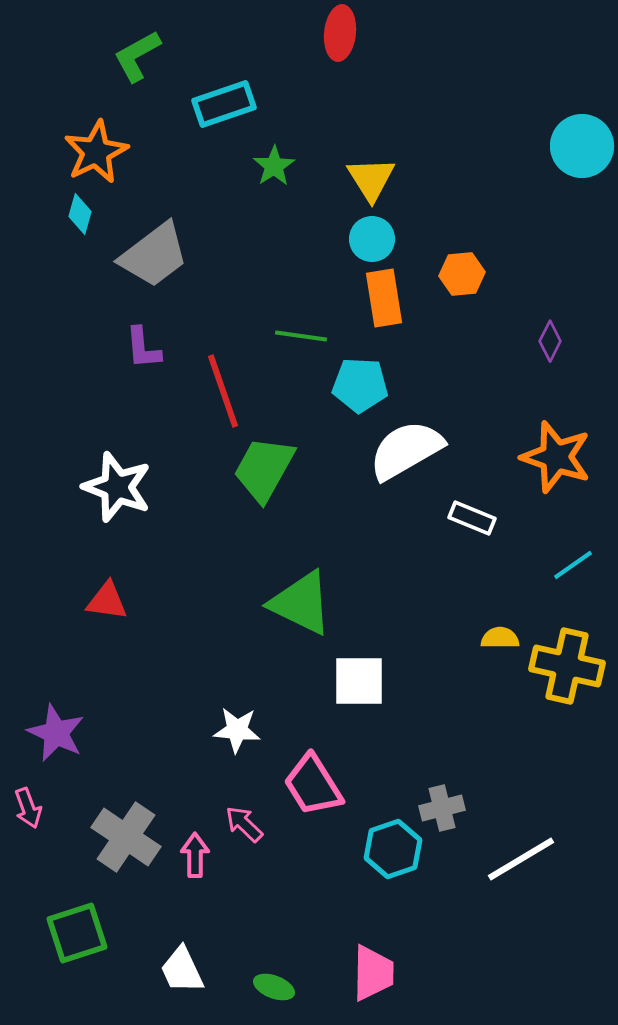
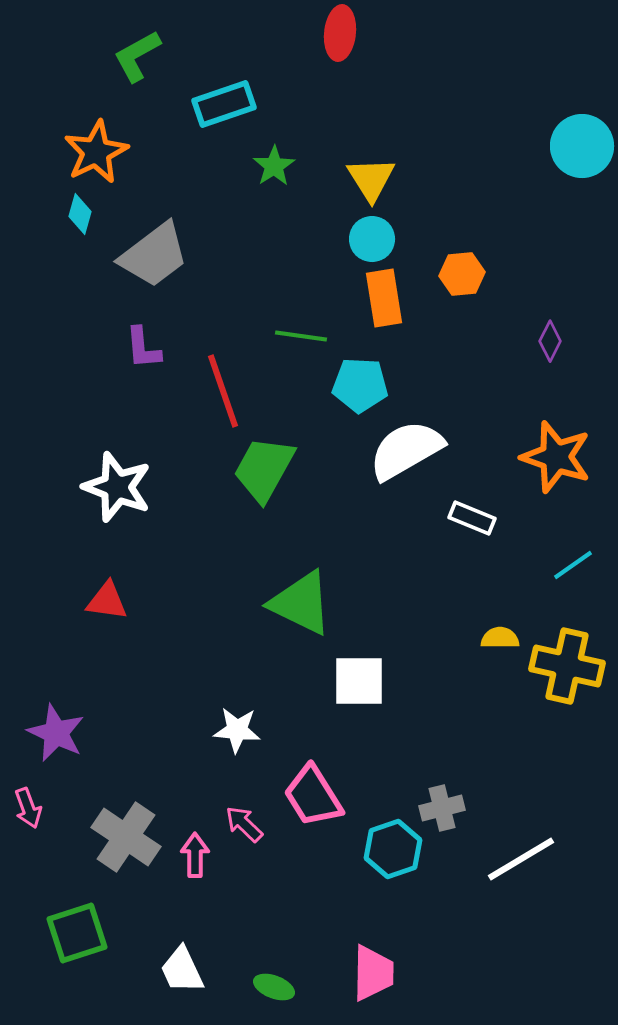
pink trapezoid at (313, 785): moved 11 px down
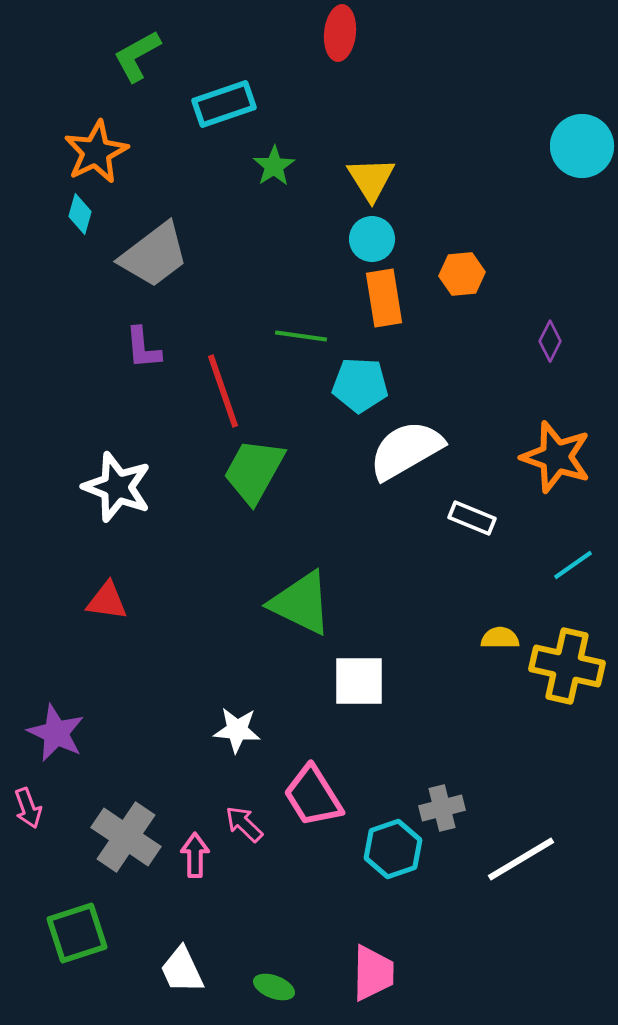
green trapezoid at (264, 469): moved 10 px left, 2 px down
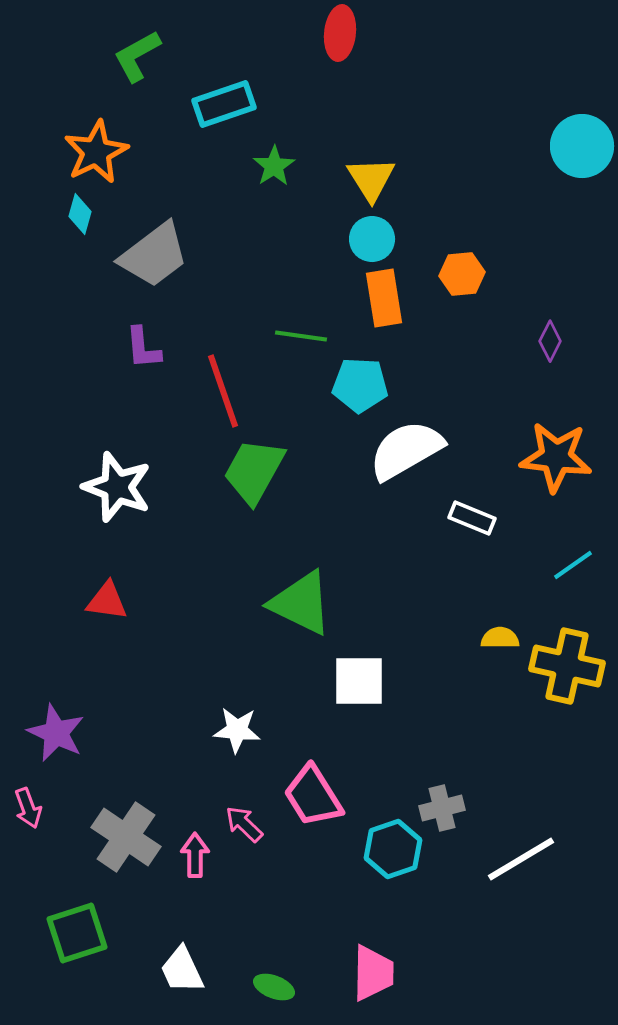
orange star at (556, 457): rotated 12 degrees counterclockwise
